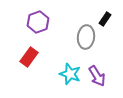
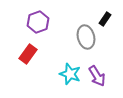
gray ellipse: rotated 20 degrees counterclockwise
red rectangle: moved 1 px left, 3 px up
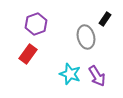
purple hexagon: moved 2 px left, 2 px down
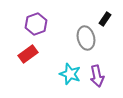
gray ellipse: moved 1 px down
red rectangle: rotated 18 degrees clockwise
purple arrow: rotated 20 degrees clockwise
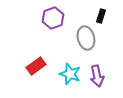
black rectangle: moved 4 px left, 3 px up; rotated 16 degrees counterclockwise
purple hexagon: moved 17 px right, 6 px up
red rectangle: moved 8 px right, 12 px down
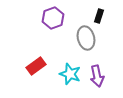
black rectangle: moved 2 px left
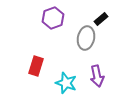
black rectangle: moved 2 px right, 3 px down; rotated 32 degrees clockwise
gray ellipse: rotated 25 degrees clockwise
red rectangle: rotated 36 degrees counterclockwise
cyan star: moved 4 px left, 9 px down
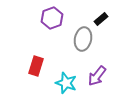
purple hexagon: moved 1 px left
gray ellipse: moved 3 px left, 1 px down
purple arrow: rotated 50 degrees clockwise
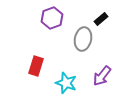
purple arrow: moved 5 px right
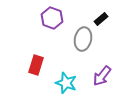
purple hexagon: rotated 20 degrees counterclockwise
red rectangle: moved 1 px up
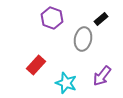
red rectangle: rotated 24 degrees clockwise
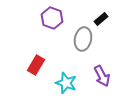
red rectangle: rotated 12 degrees counterclockwise
purple arrow: rotated 65 degrees counterclockwise
